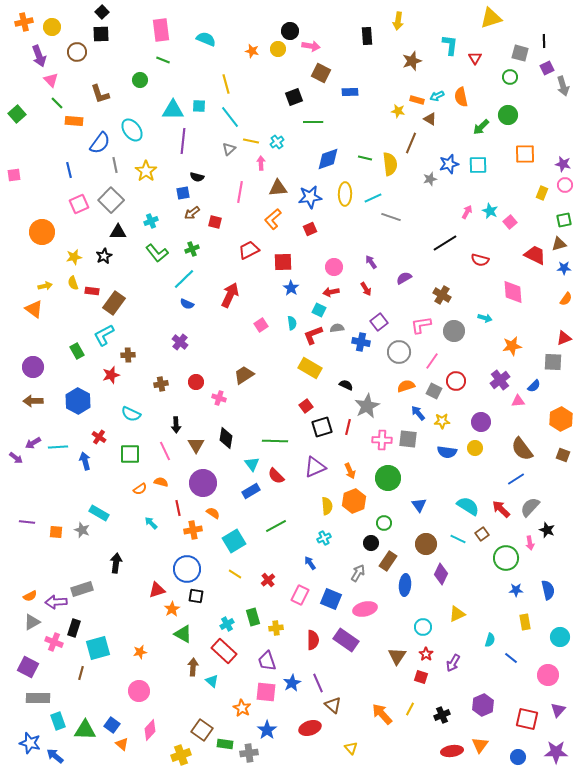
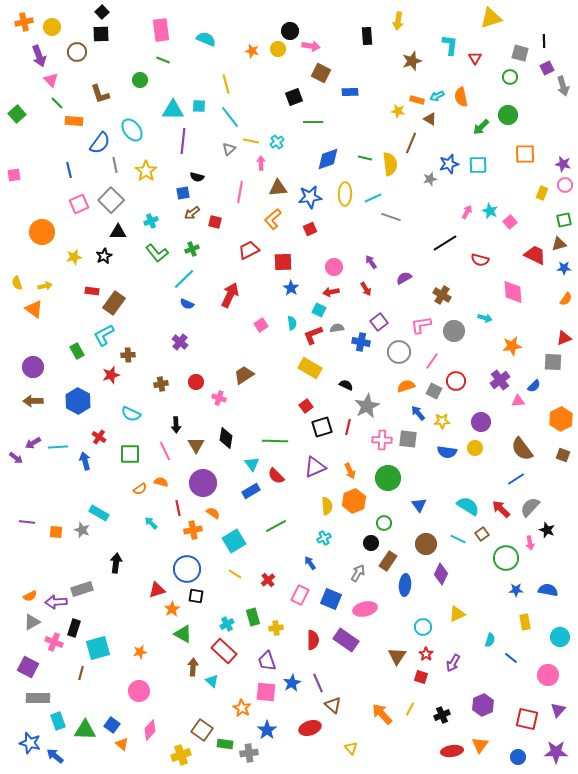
yellow semicircle at (73, 283): moved 56 px left
blue semicircle at (548, 590): rotated 66 degrees counterclockwise
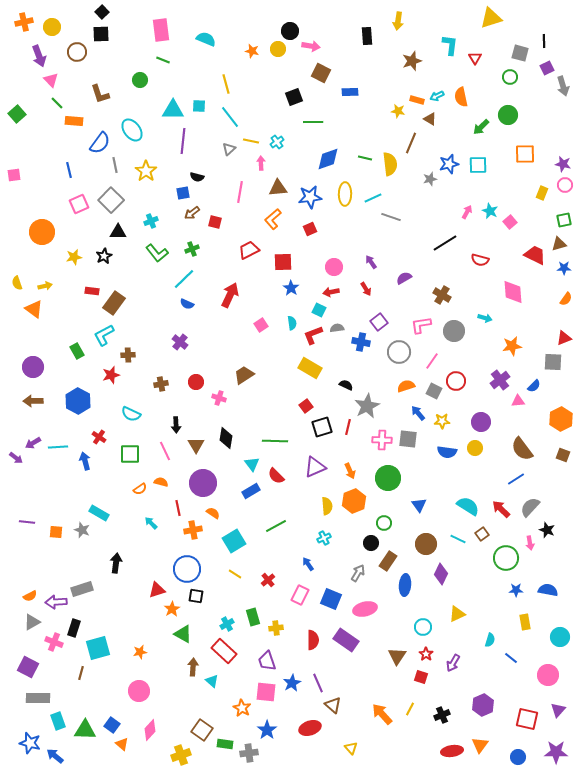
blue arrow at (310, 563): moved 2 px left, 1 px down
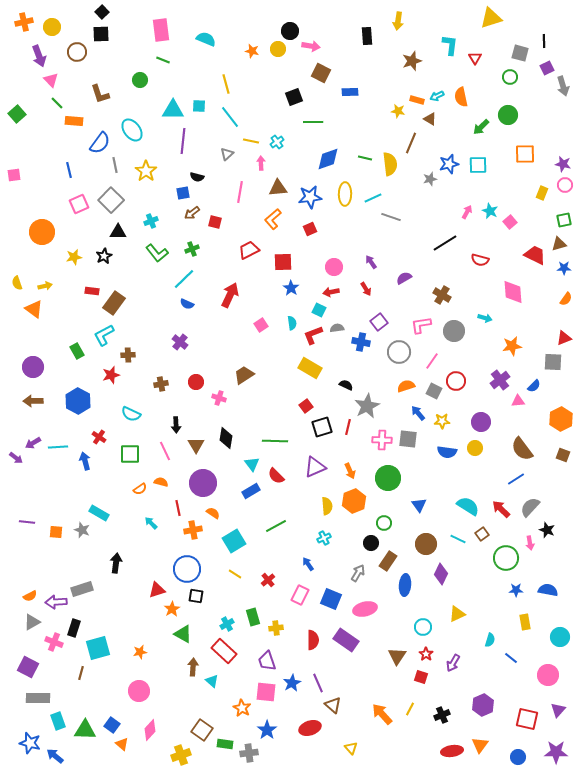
gray triangle at (229, 149): moved 2 px left, 5 px down
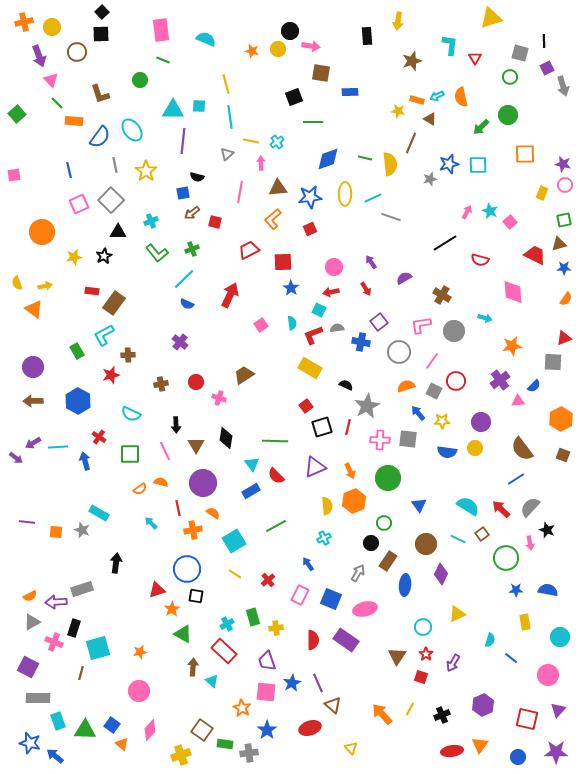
brown square at (321, 73): rotated 18 degrees counterclockwise
cyan line at (230, 117): rotated 30 degrees clockwise
blue semicircle at (100, 143): moved 6 px up
pink cross at (382, 440): moved 2 px left
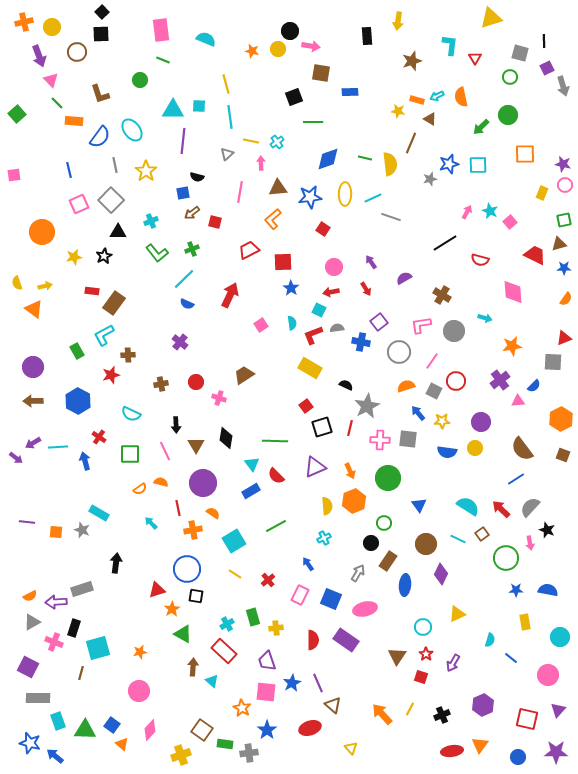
red square at (310, 229): moved 13 px right; rotated 32 degrees counterclockwise
red line at (348, 427): moved 2 px right, 1 px down
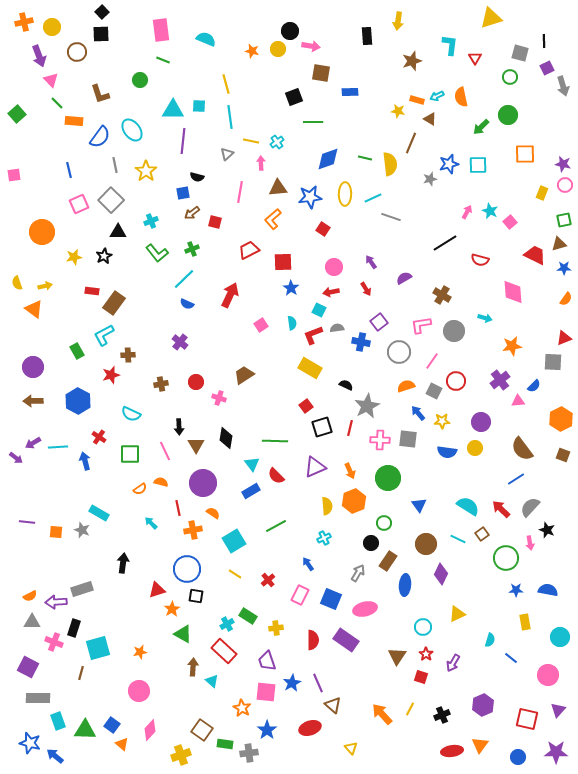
black arrow at (176, 425): moved 3 px right, 2 px down
black arrow at (116, 563): moved 7 px right
green rectangle at (253, 617): moved 5 px left, 1 px up; rotated 42 degrees counterclockwise
gray triangle at (32, 622): rotated 30 degrees clockwise
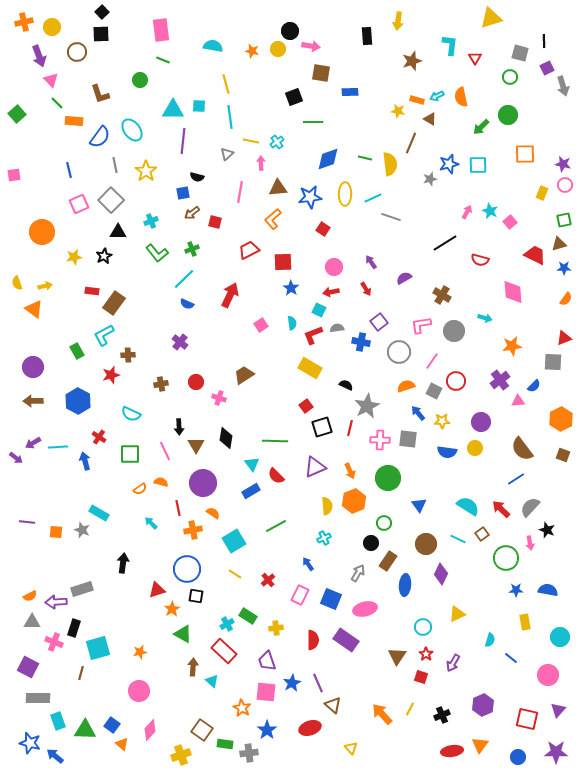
cyan semicircle at (206, 39): moved 7 px right, 7 px down; rotated 12 degrees counterclockwise
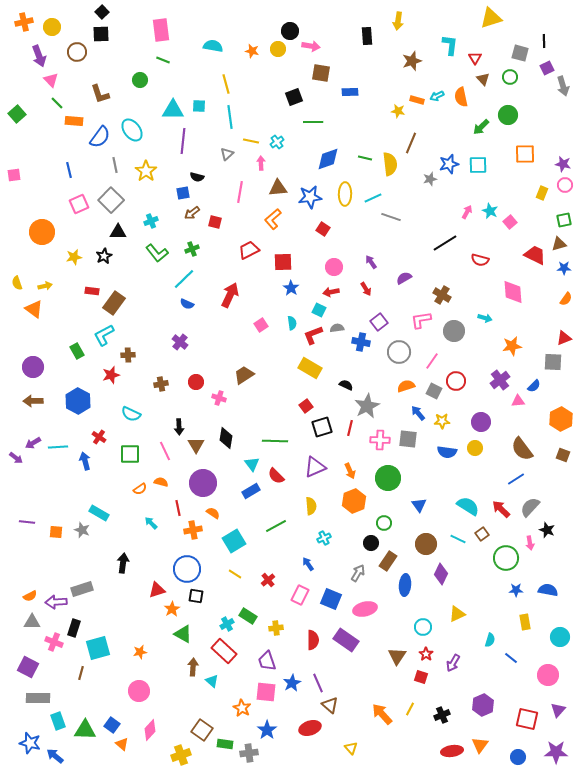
brown triangle at (430, 119): moved 53 px right, 40 px up; rotated 16 degrees clockwise
pink L-shape at (421, 325): moved 5 px up
yellow semicircle at (327, 506): moved 16 px left
brown triangle at (333, 705): moved 3 px left
